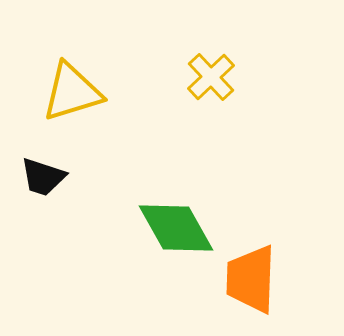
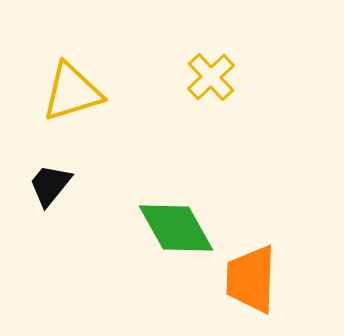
black trapezoid: moved 7 px right, 8 px down; rotated 111 degrees clockwise
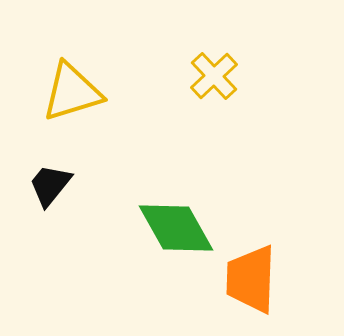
yellow cross: moved 3 px right, 1 px up
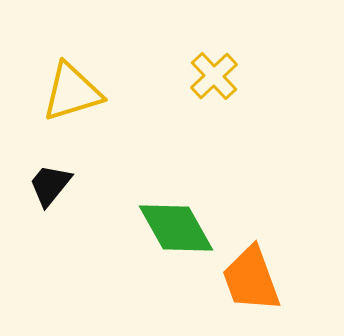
orange trapezoid: rotated 22 degrees counterclockwise
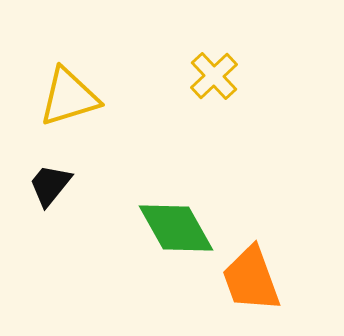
yellow triangle: moved 3 px left, 5 px down
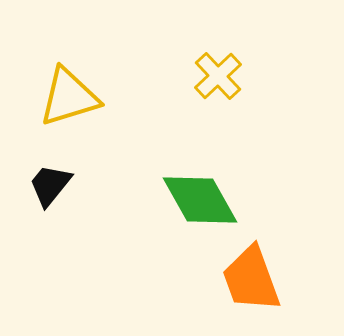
yellow cross: moved 4 px right
green diamond: moved 24 px right, 28 px up
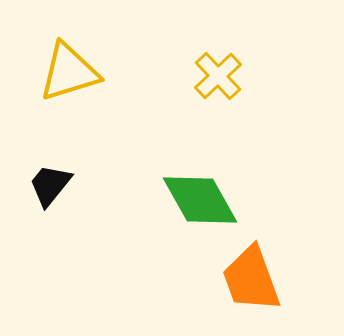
yellow triangle: moved 25 px up
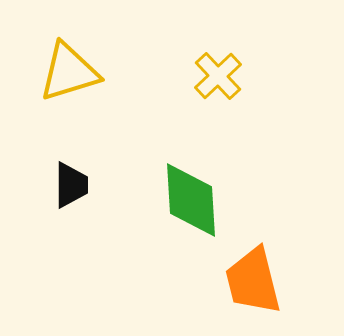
black trapezoid: moved 21 px right; rotated 141 degrees clockwise
green diamond: moved 9 px left; rotated 26 degrees clockwise
orange trapezoid: moved 2 px right, 2 px down; rotated 6 degrees clockwise
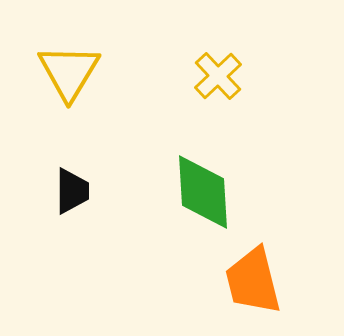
yellow triangle: rotated 42 degrees counterclockwise
black trapezoid: moved 1 px right, 6 px down
green diamond: moved 12 px right, 8 px up
